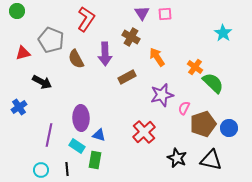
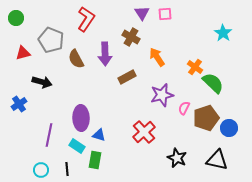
green circle: moved 1 px left, 7 px down
black arrow: rotated 12 degrees counterclockwise
blue cross: moved 3 px up
brown pentagon: moved 3 px right, 6 px up
black triangle: moved 6 px right
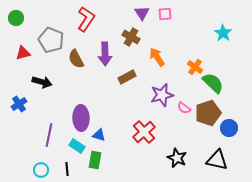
pink semicircle: rotated 80 degrees counterclockwise
brown pentagon: moved 2 px right, 5 px up
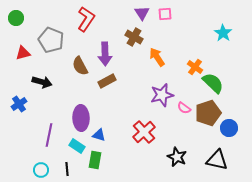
brown cross: moved 3 px right
brown semicircle: moved 4 px right, 7 px down
brown rectangle: moved 20 px left, 4 px down
black star: moved 1 px up
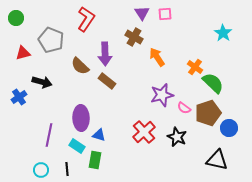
brown semicircle: rotated 18 degrees counterclockwise
brown rectangle: rotated 66 degrees clockwise
blue cross: moved 7 px up
black star: moved 20 px up
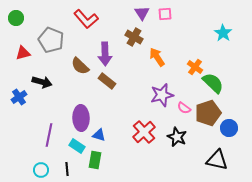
red L-shape: rotated 105 degrees clockwise
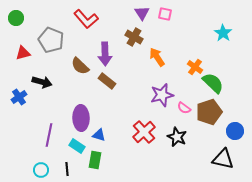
pink square: rotated 16 degrees clockwise
brown pentagon: moved 1 px right, 1 px up
blue circle: moved 6 px right, 3 px down
black triangle: moved 6 px right, 1 px up
